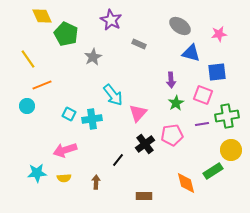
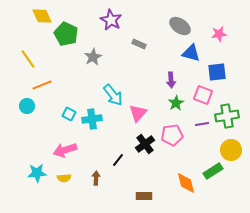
brown arrow: moved 4 px up
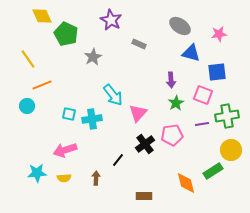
cyan square: rotated 16 degrees counterclockwise
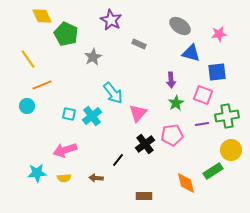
cyan arrow: moved 2 px up
cyan cross: moved 3 px up; rotated 30 degrees counterclockwise
brown arrow: rotated 88 degrees counterclockwise
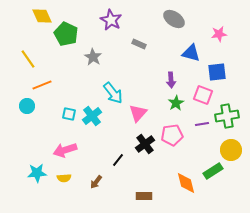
gray ellipse: moved 6 px left, 7 px up
gray star: rotated 12 degrees counterclockwise
brown arrow: moved 4 px down; rotated 56 degrees counterclockwise
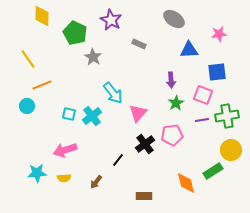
yellow diamond: rotated 25 degrees clockwise
green pentagon: moved 9 px right, 1 px up
blue triangle: moved 2 px left, 3 px up; rotated 18 degrees counterclockwise
purple line: moved 4 px up
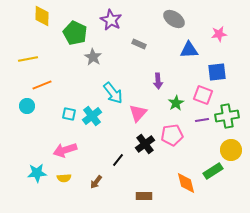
yellow line: rotated 66 degrees counterclockwise
purple arrow: moved 13 px left, 1 px down
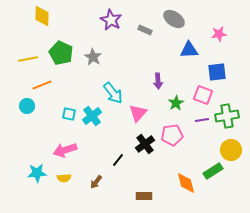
green pentagon: moved 14 px left, 20 px down
gray rectangle: moved 6 px right, 14 px up
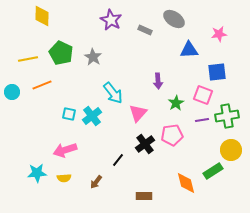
cyan circle: moved 15 px left, 14 px up
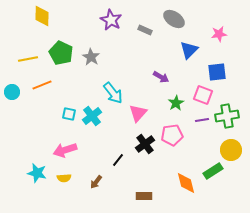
blue triangle: rotated 42 degrees counterclockwise
gray star: moved 2 px left
purple arrow: moved 3 px right, 4 px up; rotated 56 degrees counterclockwise
cyan star: rotated 18 degrees clockwise
